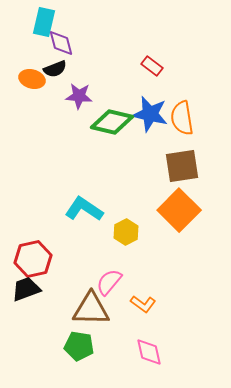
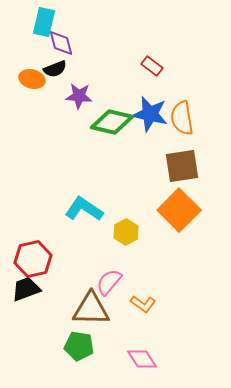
pink diamond: moved 7 px left, 7 px down; rotated 20 degrees counterclockwise
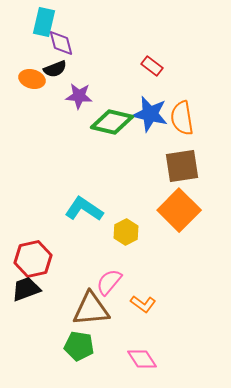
brown triangle: rotated 6 degrees counterclockwise
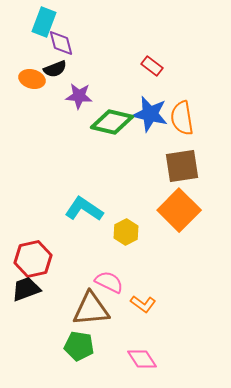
cyan rectangle: rotated 8 degrees clockwise
pink semicircle: rotated 76 degrees clockwise
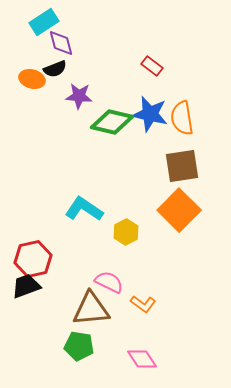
cyan rectangle: rotated 36 degrees clockwise
black trapezoid: moved 3 px up
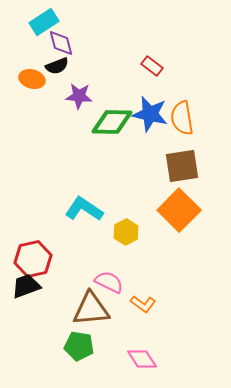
black semicircle: moved 2 px right, 3 px up
green diamond: rotated 12 degrees counterclockwise
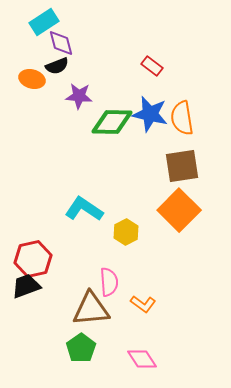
pink semicircle: rotated 60 degrees clockwise
green pentagon: moved 2 px right, 2 px down; rotated 28 degrees clockwise
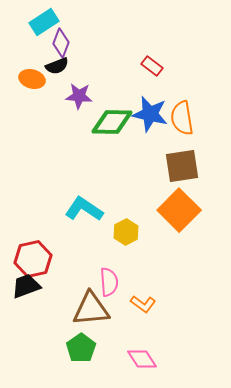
purple diamond: rotated 36 degrees clockwise
